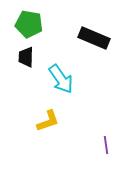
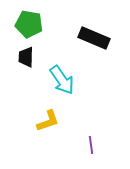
cyan arrow: moved 1 px right, 1 px down
purple line: moved 15 px left
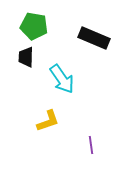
green pentagon: moved 5 px right, 2 px down
cyan arrow: moved 1 px up
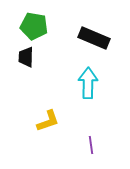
cyan arrow: moved 26 px right, 4 px down; rotated 144 degrees counterclockwise
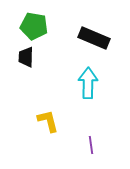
yellow L-shape: rotated 85 degrees counterclockwise
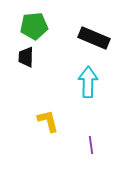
green pentagon: rotated 16 degrees counterclockwise
cyan arrow: moved 1 px up
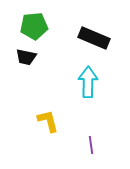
black trapezoid: rotated 80 degrees counterclockwise
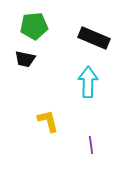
black trapezoid: moved 1 px left, 2 px down
